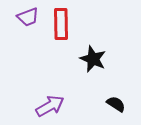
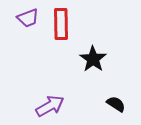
purple trapezoid: moved 1 px down
black star: rotated 12 degrees clockwise
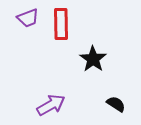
purple arrow: moved 1 px right, 1 px up
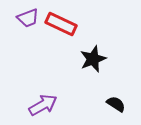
red rectangle: rotated 64 degrees counterclockwise
black star: rotated 16 degrees clockwise
purple arrow: moved 8 px left
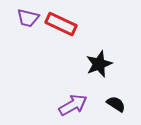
purple trapezoid: rotated 35 degrees clockwise
black star: moved 6 px right, 5 px down
purple arrow: moved 30 px right
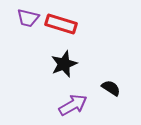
red rectangle: rotated 8 degrees counterclockwise
black star: moved 35 px left
black semicircle: moved 5 px left, 16 px up
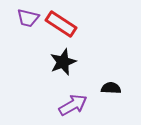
red rectangle: rotated 16 degrees clockwise
black star: moved 1 px left, 2 px up
black semicircle: rotated 30 degrees counterclockwise
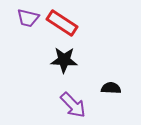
red rectangle: moved 1 px right, 1 px up
black star: moved 1 px right, 2 px up; rotated 24 degrees clockwise
purple arrow: rotated 76 degrees clockwise
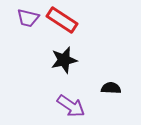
red rectangle: moved 3 px up
black star: rotated 16 degrees counterclockwise
purple arrow: moved 2 px left, 1 px down; rotated 12 degrees counterclockwise
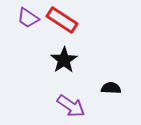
purple trapezoid: rotated 20 degrees clockwise
black star: rotated 20 degrees counterclockwise
